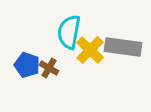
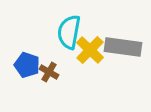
brown cross: moved 4 px down
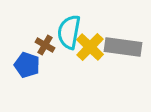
yellow cross: moved 3 px up
brown cross: moved 4 px left, 27 px up
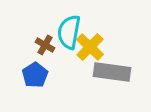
gray rectangle: moved 11 px left, 25 px down
blue pentagon: moved 8 px right, 10 px down; rotated 20 degrees clockwise
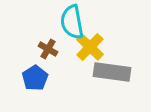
cyan semicircle: moved 3 px right, 10 px up; rotated 20 degrees counterclockwise
brown cross: moved 3 px right, 4 px down
blue pentagon: moved 3 px down
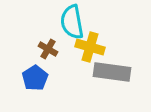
yellow cross: rotated 28 degrees counterclockwise
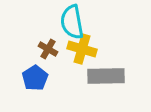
yellow cross: moved 8 px left, 2 px down
gray rectangle: moved 6 px left, 4 px down; rotated 9 degrees counterclockwise
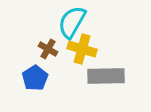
cyan semicircle: rotated 40 degrees clockwise
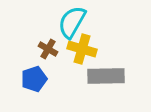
blue pentagon: moved 1 px left, 1 px down; rotated 15 degrees clockwise
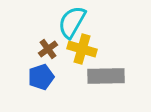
brown cross: rotated 24 degrees clockwise
blue pentagon: moved 7 px right, 2 px up
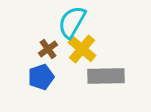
yellow cross: rotated 24 degrees clockwise
